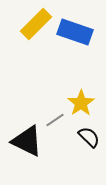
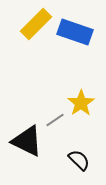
black semicircle: moved 10 px left, 23 px down
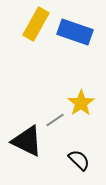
yellow rectangle: rotated 16 degrees counterclockwise
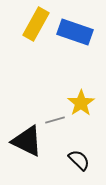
gray line: rotated 18 degrees clockwise
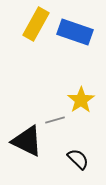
yellow star: moved 3 px up
black semicircle: moved 1 px left, 1 px up
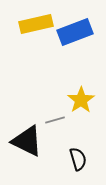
yellow rectangle: rotated 48 degrees clockwise
blue rectangle: rotated 40 degrees counterclockwise
black semicircle: rotated 30 degrees clockwise
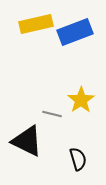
gray line: moved 3 px left, 6 px up; rotated 30 degrees clockwise
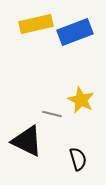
yellow star: rotated 12 degrees counterclockwise
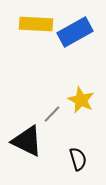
yellow rectangle: rotated 16 degrees clockwise
blue rectangle: rotated 8 degrees counterclockwise
gray line: rotated 60 degrees counterclockwise
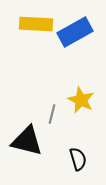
gray line: rotated 30 degrees counterclockwise
black triangle: rotated 12 degrees counterclockwise
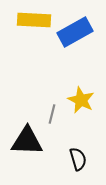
yellow rectangle: moved 2 px left, 4 px up
black triangle: rotated 12 degrees counterclockwise
